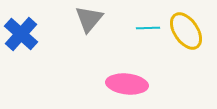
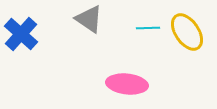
gray triangle: rotated 36 degrees counterclockwise
yellow ellipse: moved 1 px right, 1 px down
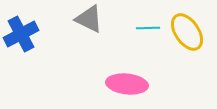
gray triangle: rotated 8 degrees counterclockwise
blue cross: rotated 20 degrees clockwise
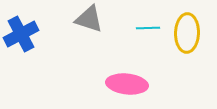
gray triangle: rotated 8 degrees counterclockwise
yellow ellipse: moved 1 px down; rotated 36 degrees clockwise
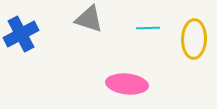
yellow ellipse: moved 7 px right, 6 px down
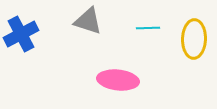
gray triangle: moved 1 px left, 2 px down
pink ellipse: moved 9 px left, 4 px up
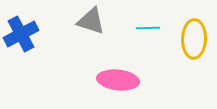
gray triangle: moved 3 px right
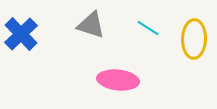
gray triangle: moved 4 px down
cyan line: rotated 35 degrees clockwise
blue cross: rotated 16 degrees counterclockwise
